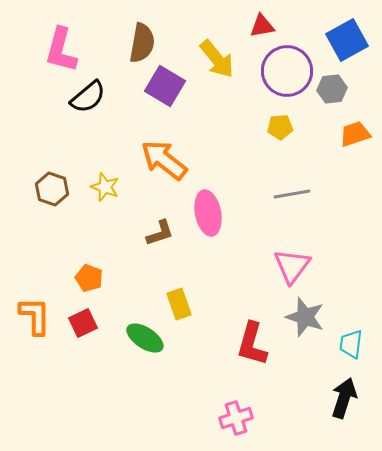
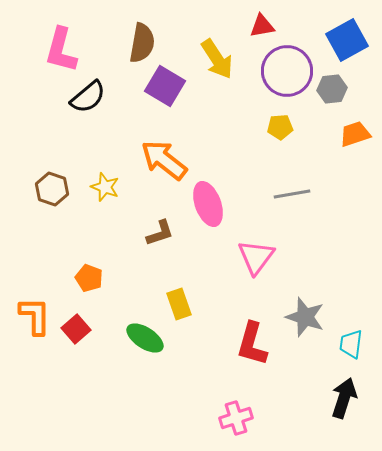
yellow arrow: rotated 6 degrees clockwise
pink ellipse: moved 9 px up; rotated 9 degrees counterclockwise
pink triangle: moved 36 px left, 9 px up
red square: moved 7 px left, 6 px down; rotated 16 degrees counterclockwise
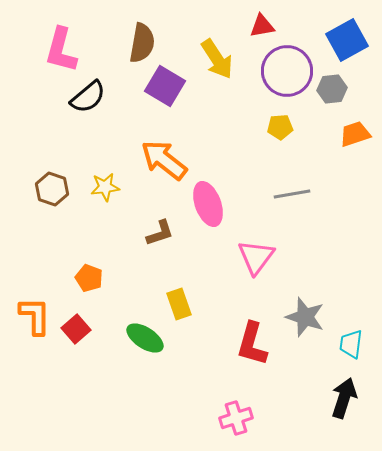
yellow star: rotated 28 degrees counterclockwise
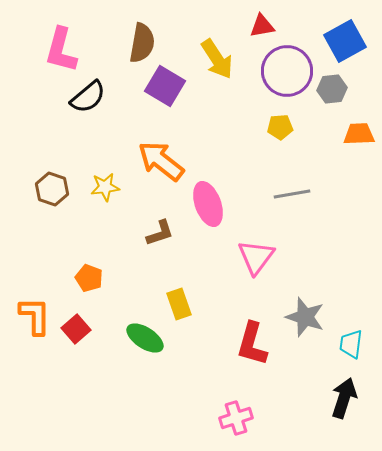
blue square: moved 2 px left, 1 px down
orange trapezoid: moved 4 px right; rotated 16 degrees clockwise
orange arrow: moved 3 px left, 1 px down
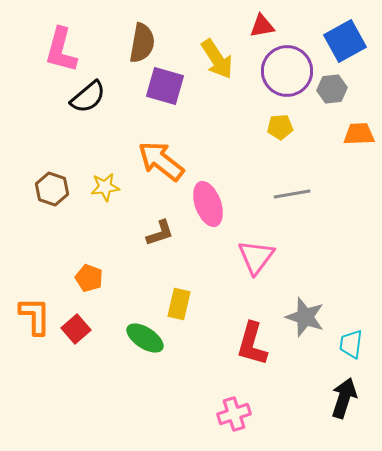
purple square: rotated 15 degrees counterclockwise
yellow rectangle: rotated 32 degrees clockwise
pink cross: moved 2 px left, 4 px up
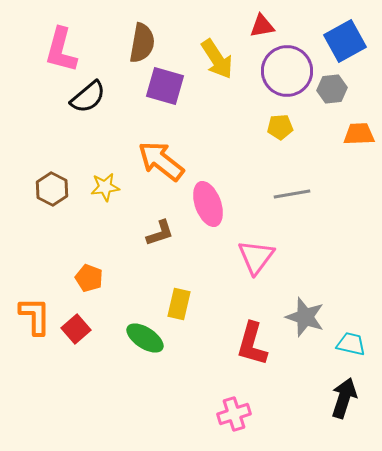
brown hexagon: rotated 8 degrees clockwise
cyan trapezoid: rotated 96 degrees clockwise
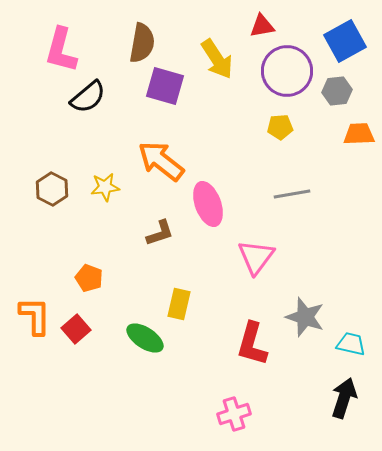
gray hexagon: moved 5 px right, 2 px down
